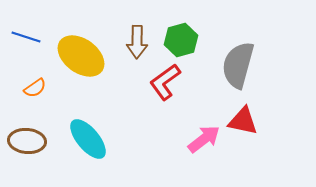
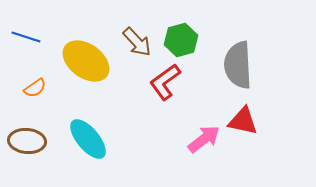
brown arrow: rotated 44 degrees counterclockwise
yellow ellipse: moved 5 px right, 5 px down
gray semicircle: rotated 18 degrees counterclockwise
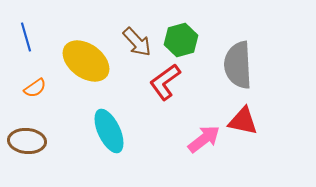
blue line: rotated 56 degrees clockwise
cyan ellipse: moved 21 px right, 8 px up; rotated 15 degrees clockwise
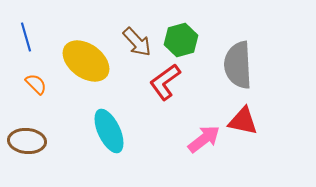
orange semicircle: moved 1 px right, 4 px up; rotated 100 degrees counterclockwise
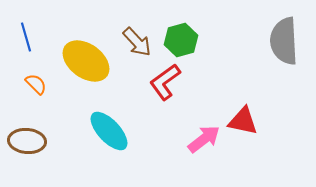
gray semicircle: moved 46 px right, 24 px up
cyan ellipse: rotated 18 degrees counterclockwise
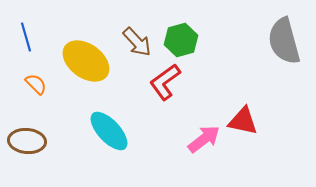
gray semicircle: rotated 12 degrees counterclockwise
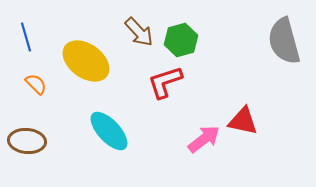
brown arrow: moved 2 px right, 10 px up
red L-shape: rotated 18 degrees clockwise
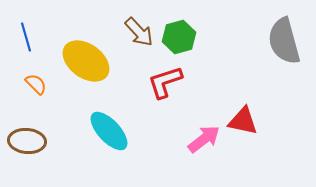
green hexagon: moved 2 px left, 3 px up
